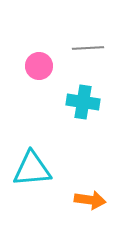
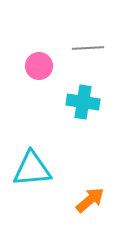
orange arrow: rotated 48 degrees counterclockwise
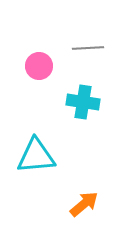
cyan triangle: moved 4 px right, 13 px up
orange arrow: moved 6 px left, 4 px down
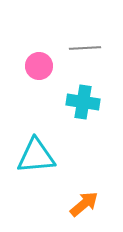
gray line: moved 3 px left
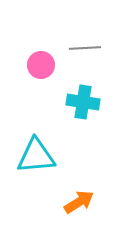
pink circle: moved 2 px right, 1 px up
orange arrow: moved 5 px left, 2 px up; rotated 8 degrees clockwise
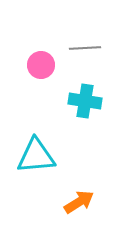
cyan cross: moved 2 px right, 1 px up
